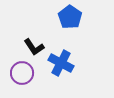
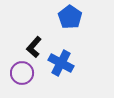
black L-shape: rotated 75 degrees clockwise
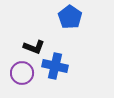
black L-shape: rotated 110 degrees counterclockwise
blue cross: moved 6 px left, 3 px down; rotated 15 degrees counterclockwise
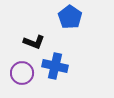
black L-shape: moved 5 px up
